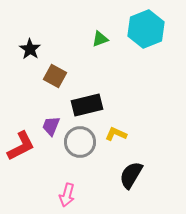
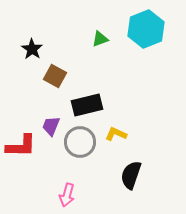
black star: moved 2 px right
red L-shape: rotated 28 degrees clockwise
black semicircle: rotated 12 degrees counterclockwise
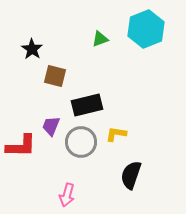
brown square: rotated 15 degrees counterclockwise
yellow L-shape: rotated 15 degrees counterclockwise
gray circle: moved 1 px right
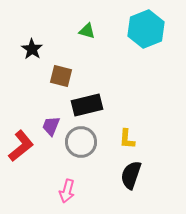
green triangle: moved 13 px left, 8 px up; rotated 36 degrees clockwise
brown square: moved 6 px right
yellow L-shape: moved 11 px right, 5 px down; rotated 95 degrees counterclockwise
red L-shape: rotated 40 degrees counterclockwise
pink arrow: moved 4 px up
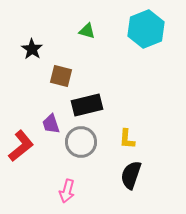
purple trapezoid: moved 2 px up; rotated 40 degrees counterclockwise
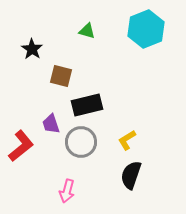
yellow L-shape: moved 1 px down; rotated 55 degrees clockwise
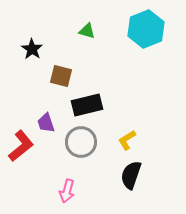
purple trapezoid: moved 5 px left, 1 px up
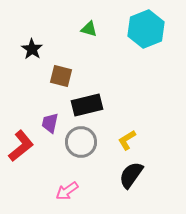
green triangle: moved 2 px right, 2 px up
purple trapezoid: moved 4 px right; rotated 30 degrees clockwise
black semicircle: rotated 16 degrees clockwise
pink arrow: rotated 40 degrees clockwise
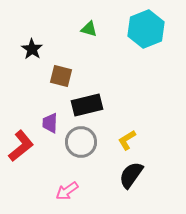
purple trapezoid: rotated 10 degrees counterclockwise
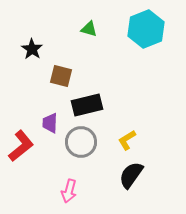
pink arrow: moved 2 px right; rotated 40 degrees counterclockwise
